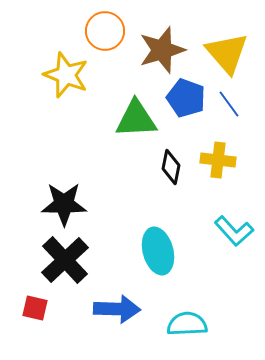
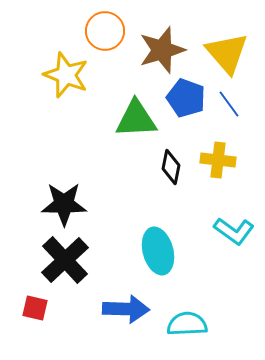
cyan L-shape: rotated 12 degrees counterclockwise
blue arrow: moved 9 px right
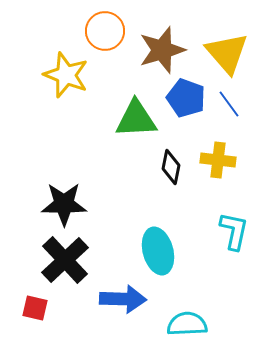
cyan L-shape: rotated 114 degrees counterclockwise
blue arrow: moved 3 px left, 10 px up
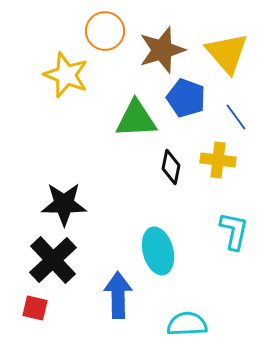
blue line: moved 7 px right, 13 px down
black cross: moved 12 px left
blue arrow: moved 5 px left, 4 px up; rotated 93 degrees counterclockwise
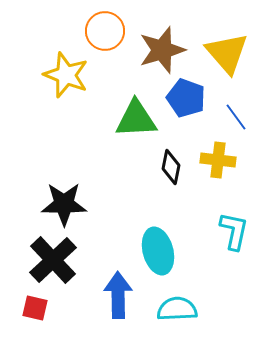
cyan semicircle: moved 10 px left, 15 px up
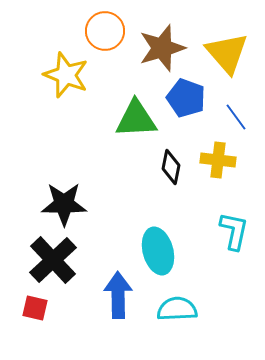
brown star: moved 2 px up
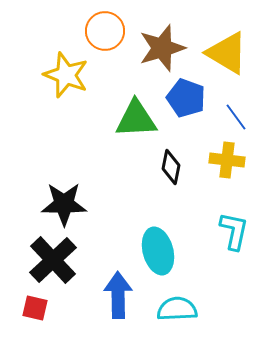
yellow triangle: rotated 18 degrees counterclockwise
yellow cross: moved 9 px right
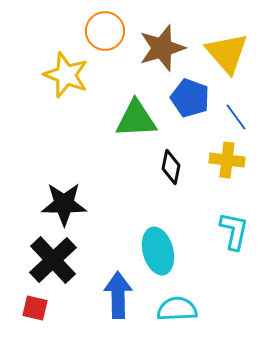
yellow triangle: rotated 18 degrees clockwise
blue pentagon: moved 4 px right
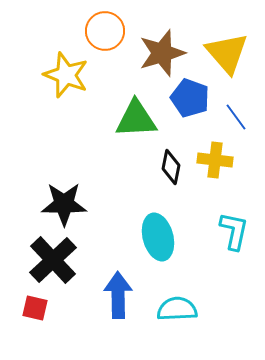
brown star: moved 5 px down
yellow cross: moved 12 px left
cyan ellipse: moved 14 px up
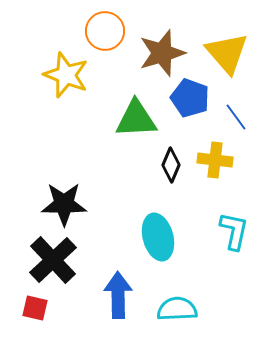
black diamond: moved 2 px up; rotated 12 degrees clockwise
